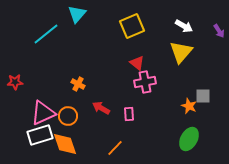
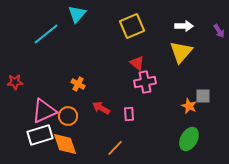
white arrow: rotated 30 degrees counterclockwise
pink triangle: moved 1 px right, 2 px up
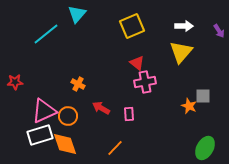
green ellipse: moved 16 px right, 9 px down
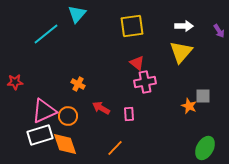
yellow square: rotated 15 degrees clockwise
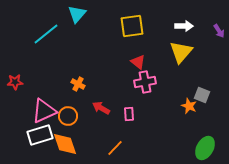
red triangle: moved 1 px right, 1 px up
gray square: moved 1 px left, 1 px up; rotated 21 degrees clockwise
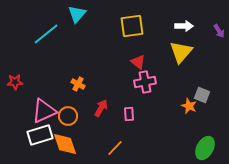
red arrow: rotated 90 degrees clockwise
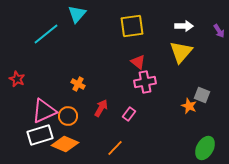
red star: moved 2 px right, 3 px up; rotated 28 degrees clockwise
pink rectangle: rotated 40 degrees clockwise
orange diamond: rotated 48 degrees counterclockwise
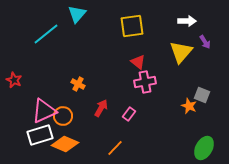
white arrow: moved 3 px right, 5 px up
purple arrow: moved 14 px left, 11 px down
red star: moved 3 px left, 1 px down
orange circle: moved 5 px left
green ellipse: moved 1 px left
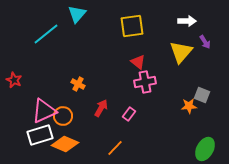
orange star: rotated 28 degrees counterclockwise
green ellipse: moved 1 px right, 1 px down
